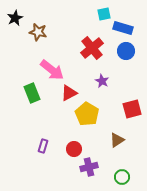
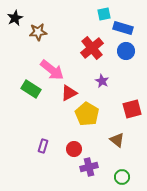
brown star: rotated 18 degrees counterclockwise
green rectangle: moved 1 px left, 4 px up; rotated 36 degrees counterclockwise
brown triangle: rotated 49 degrees counterclockwise
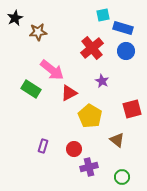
cyan square: moved 1 px left, 1 px down
yellow pentagon: moved 3 px right, 2 px down
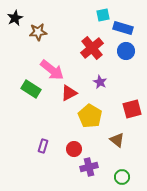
purple star: moved 2 px left, 1 px down
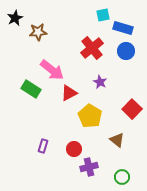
red square: rotated 30 degrees counterclockwise
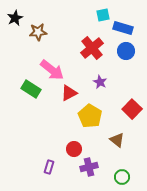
purple rectangle: moved 6 px right, 21 px down
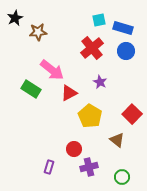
cyan square: moved 4 px left, 5 px down
red square: moved 5 px down
